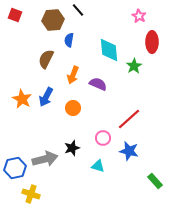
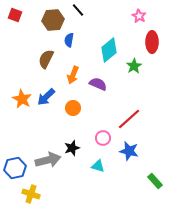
cyan diamond: rotated 55 degrees clockwise
blue arrow: rotated 18 degrees clockwise
gray arrow: moved 3 px right, 1 px down
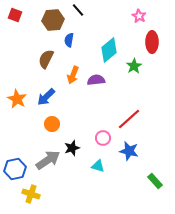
purple semicircle: moved 2 px left, 4 px up; rotated 30 degrees counterclockwise
orange star: moved 5 px left
orange circle: moved 21 px left, 16 px down
gray arrow: rotated 20 degrees counterclockwise
blue hexagon: moved 1 px down
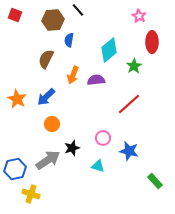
red line: moved 15 px up
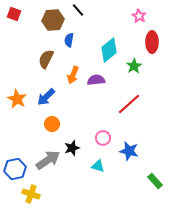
red square: moved 1 px left, 1 px up
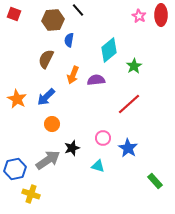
red ellipse: moved 9 px right, 27 px up
blue star: moved 1 px left, 3 px up; rotated 18 degrees clockwise
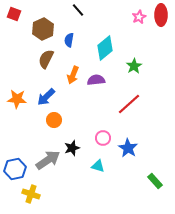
pink star: moved 1 px down; rotated 16 degrees clockwise
brown hexagon: moved 10 px left, 9 px down; rotated 20 degrees counterclockwise
cyan diamond: moved 4 px left, 2 px up
orange star: rotated 24 degrees counterclockwise
orange circle: moved 2 px right, 4 px up
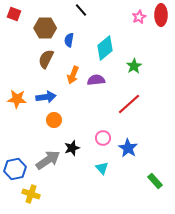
black line: moved 3 px right
brown hexagon: moved 2 px right, 1 px up; rotated 25 degrees clockwise
blue arrow: rotated 144 degrees counterclockwise
cyan triangle: moved 4 px right, 2 px down; rotated 32 degrees clockwise
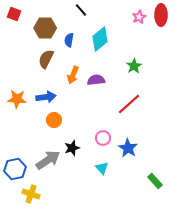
cyan diamond: moved 5 px left, 9 px up
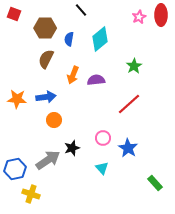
blue semicircle: moved 1 px up
green rectangle: moved 2 px down
